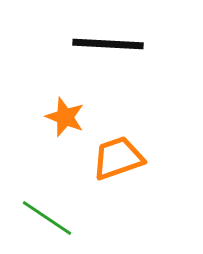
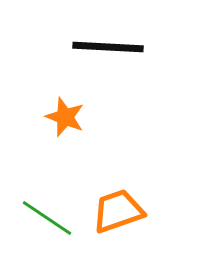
black line: moved 3 px down
orange trapezoid: moved 53 px down
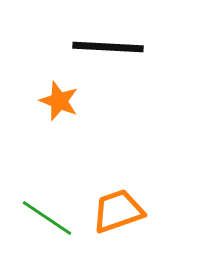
orange star: moved 6 px left, 16 px up
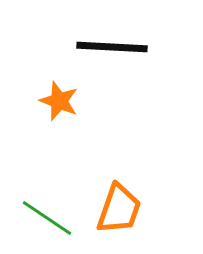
black line: moved 4 px right
orange trapezoid: moved 1 px right, 2 px up; rotated 128 degrees clockwise
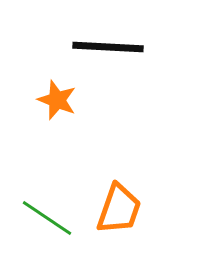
black line: moved 4 px left
orange star: moved 2 px left, 1 px up
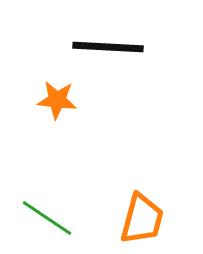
orange star: rotated 15 degrees counterclockwise
orange trapezoid: moved 23 px right, 10 px down; rotated 4 degrees counterclockwise
